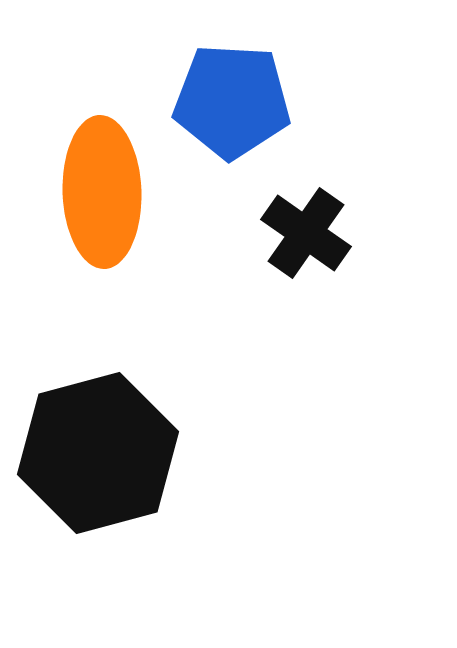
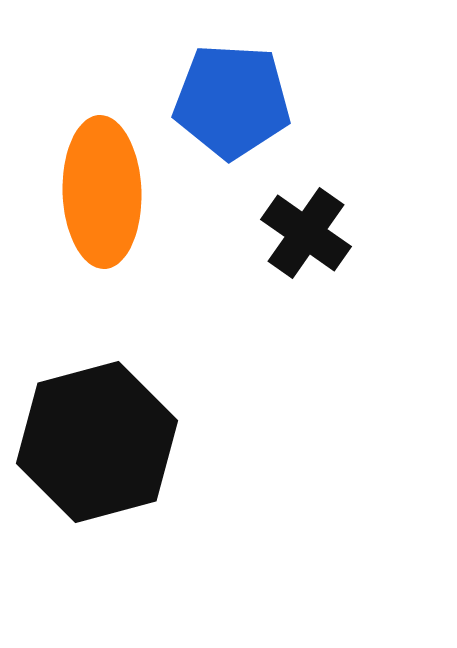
black hexagon: moved 1 px left, 11 px up
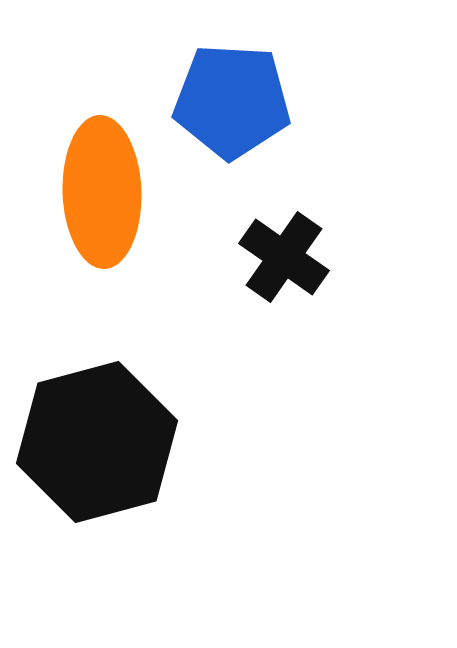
black cross: moved 22 px left, 24 px down
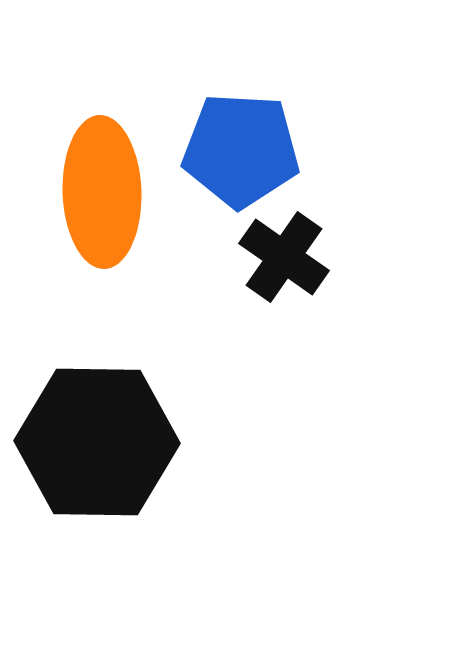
blue pentagon: moved 9 px right, 49 px down
black hexagon: rotated 16 degrees clockwise
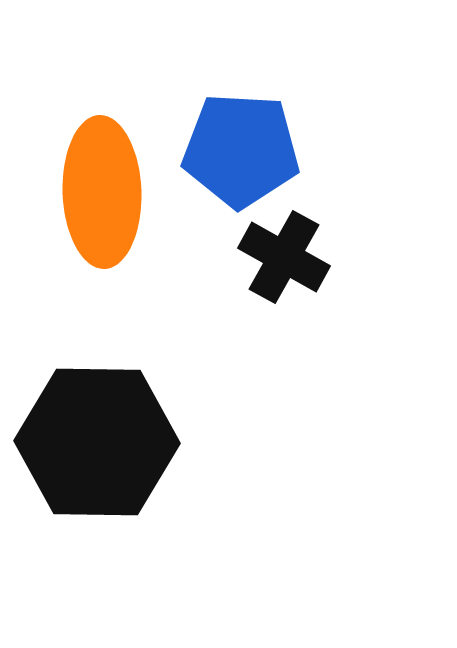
black cross: rotated 6 degrees counterclockwise
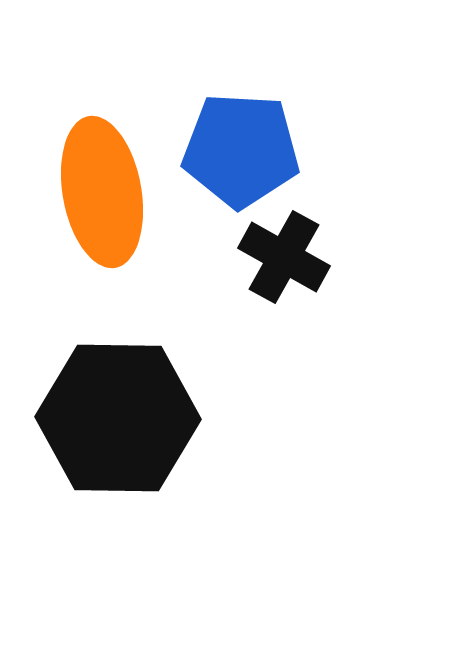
orange ellipse: rotated 8 degrees counterclockwise
black hexagon: moved 21 px right, 24 px up
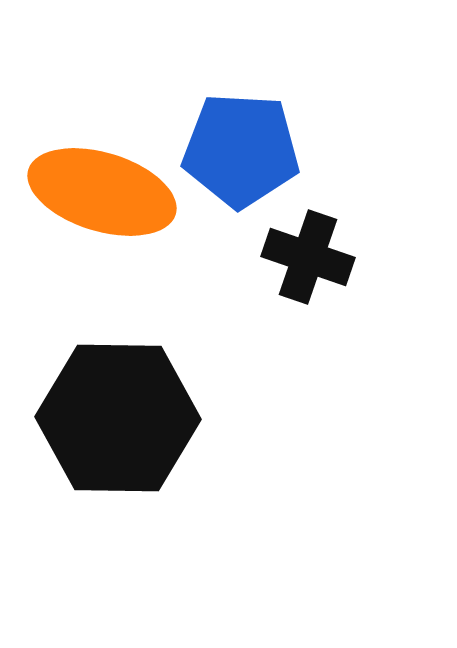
orange ellipse: rotated 63 degrees counterclockwise
black cross: moved 24 px right; rotated 10 degrees counterclockwise
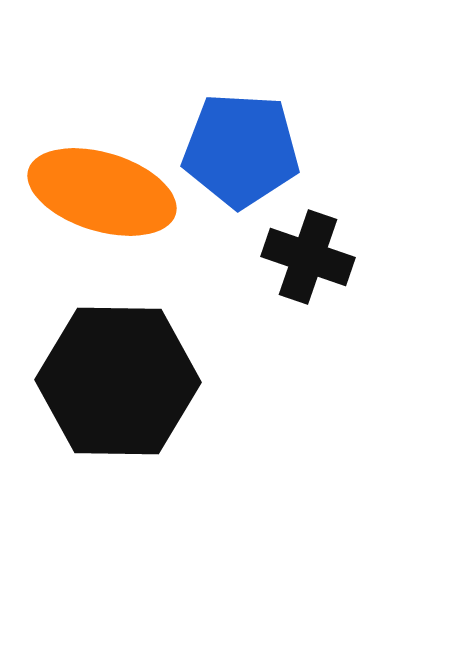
black hexagon: moved 37 px up
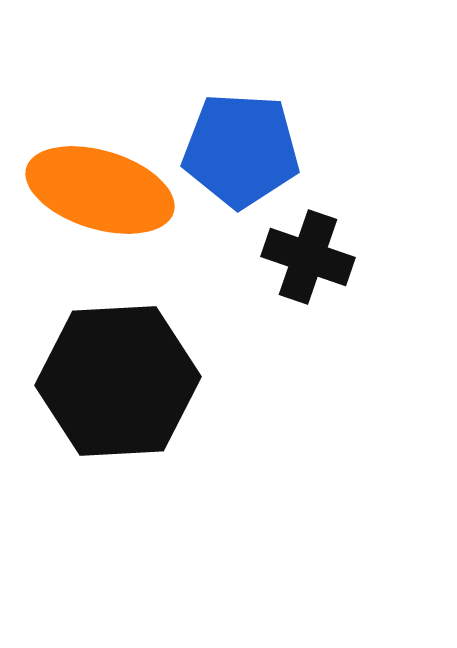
orange ellipse: moved 2 px left, 2 px up
black hexagon: rotated 4 degrees counterclockwise
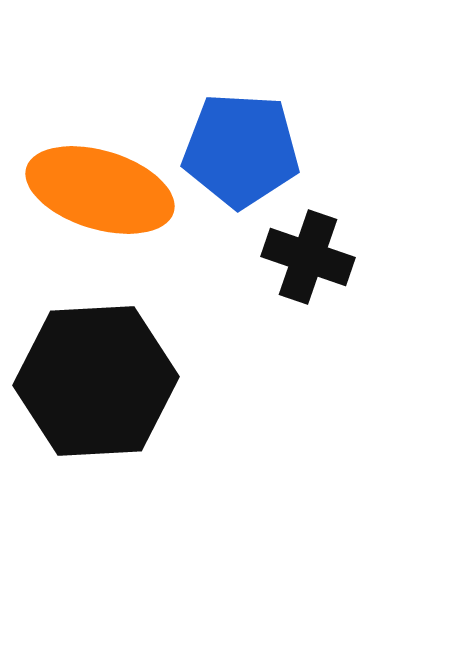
black hexagon: moved 22 px left
